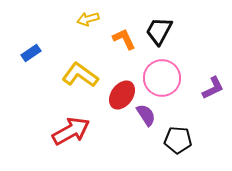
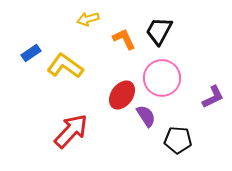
yellow L-shape: moved 15 px left, 9 px up
purple L-shape: moved 9 px down
purple semicircle: moved 1 px down
red arrow: rotated 18 degrees counterclockwise
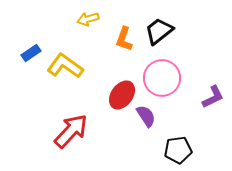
black trapezoid: rotated 24 degrees clockwise
orange L-shape: rotated 135 degrees counterclockwise
black pentagon: moved 10 px down; rotated 12 degrees counterclockwise
